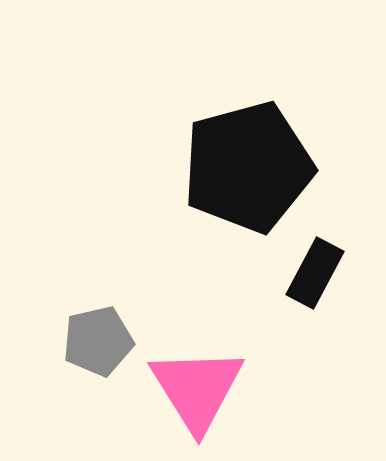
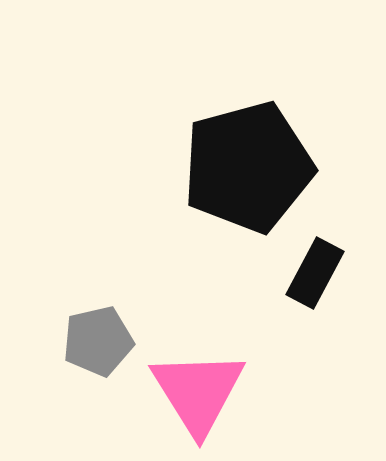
pink triangle: moved 1 px right, 3 px down
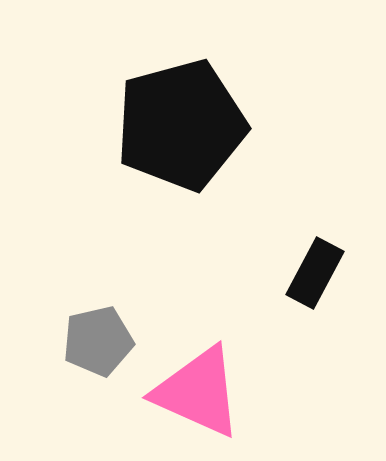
black pentagon: moved 67 px left, 42 px up
pink triangle: rotated 34 degrees counterclockwise
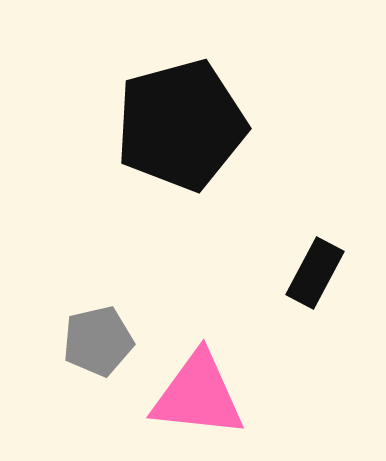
pink triangle: moved 3 px down; rotated 18 degrees counterclockwise
